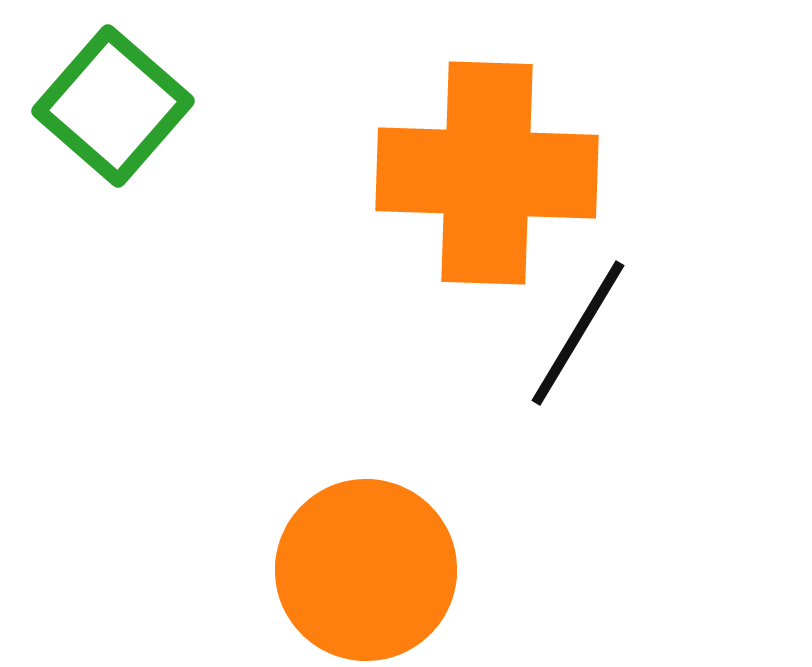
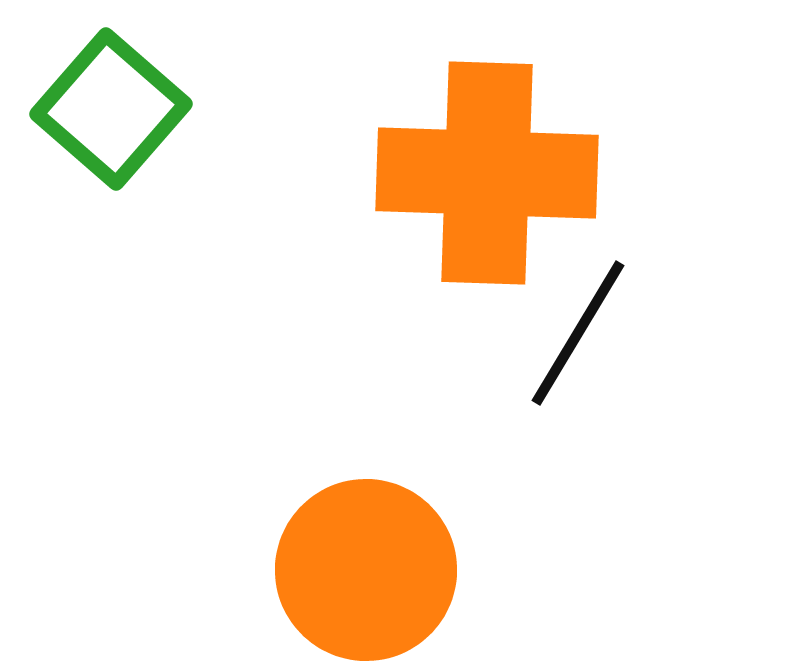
green square: moved 2 px left, 3 px down
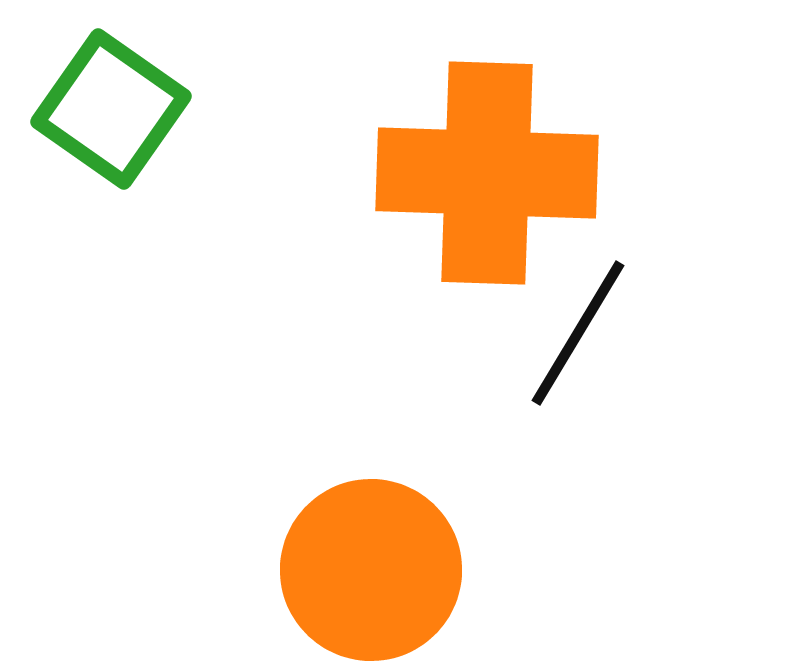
green square: rotated 6 degrees counterclockwise
orange circle: moved 5 px right
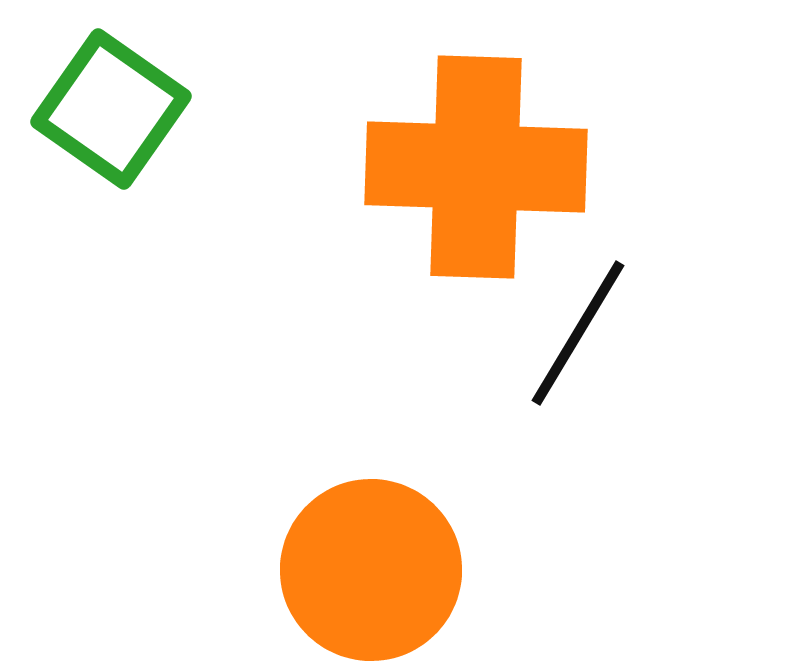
orange cross: moved 11 px left, 6 px up
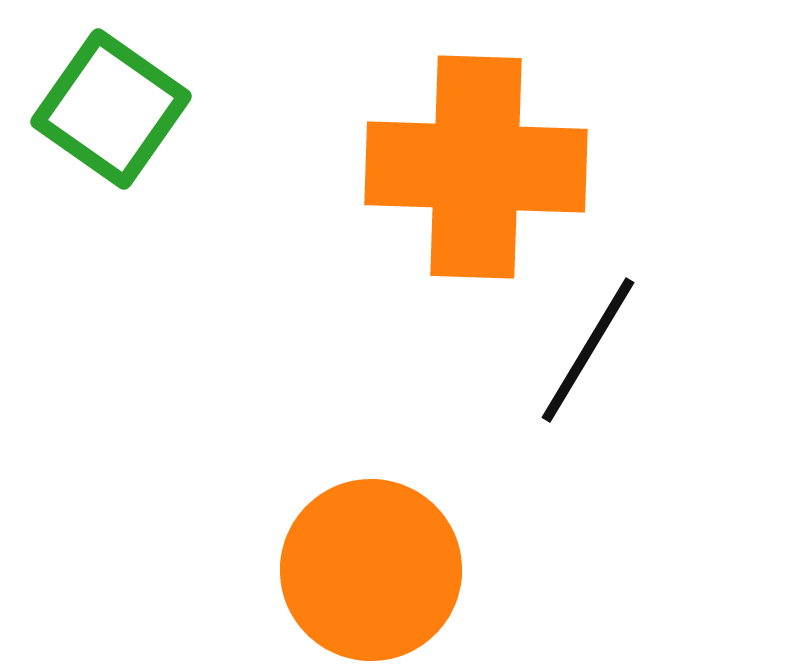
black line: moved 10 px right, 17 px down
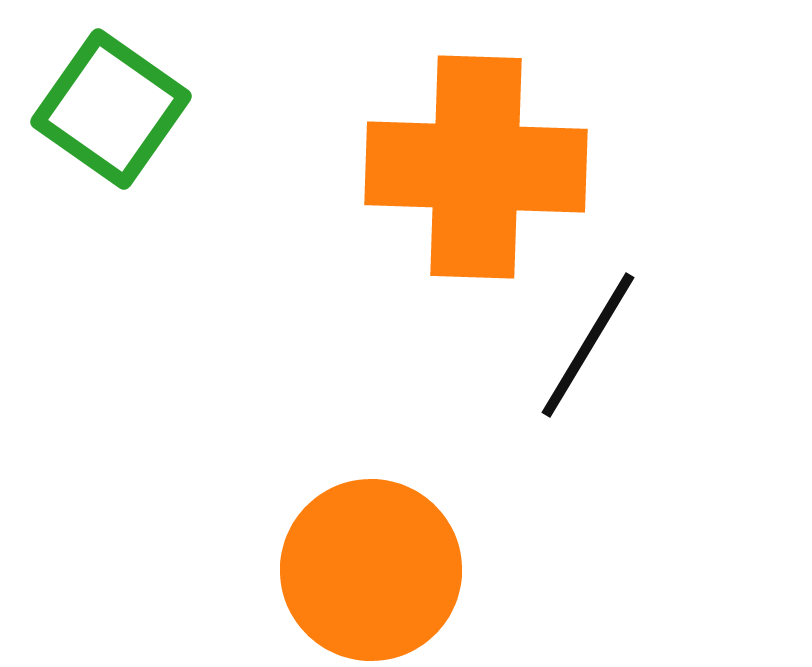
black line: moved 5 px up
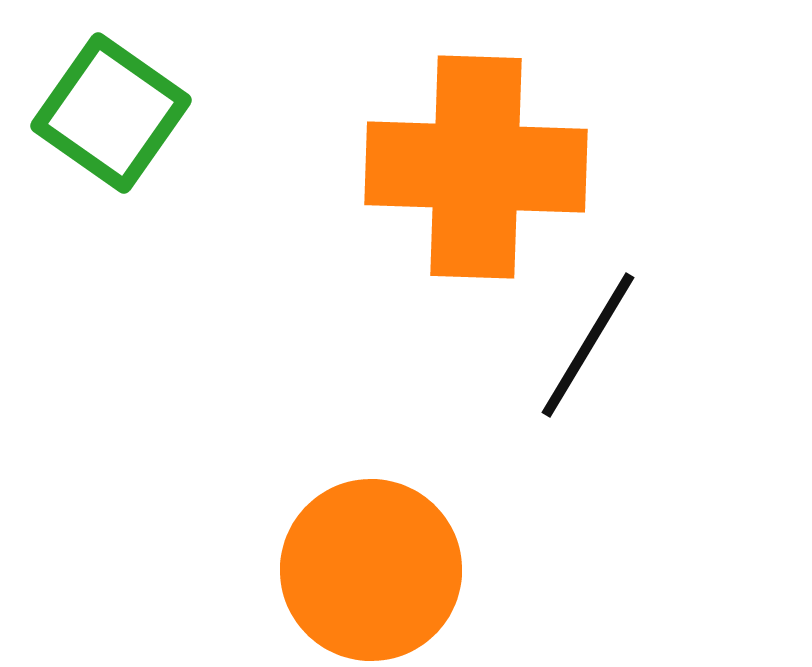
green square: moved 4 px down
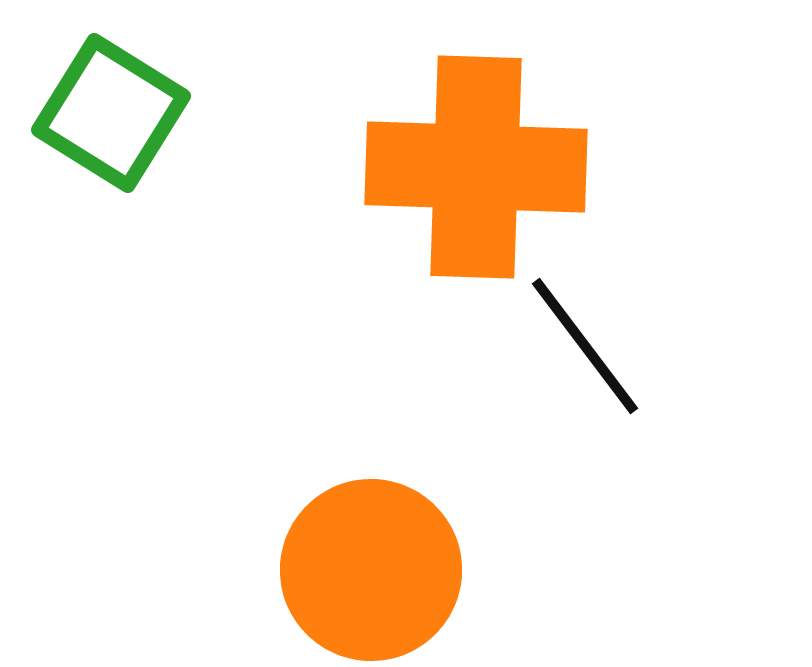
green square: rotated 3 degrees counterclockwise
black line: moved 3 px left, 1 px down; rotated 68 degrees counterclockwise
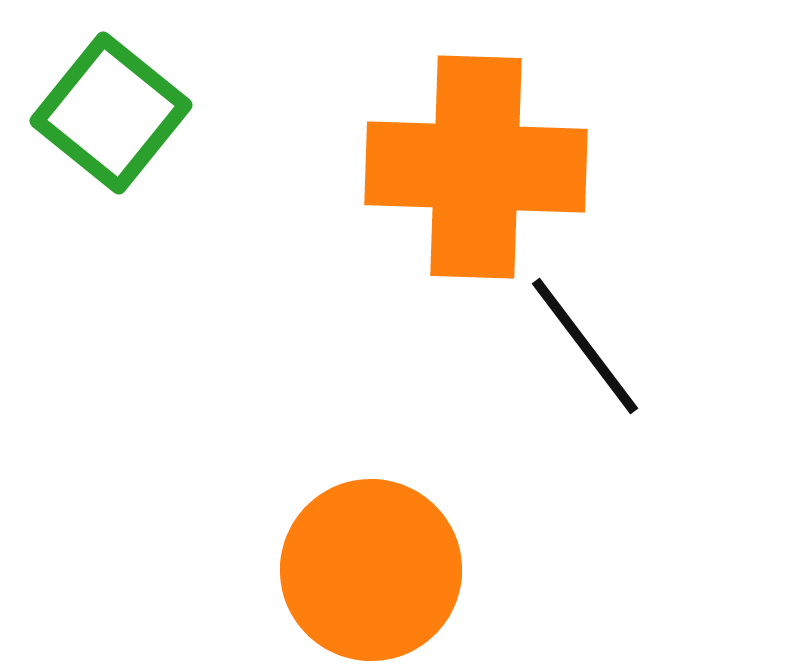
green square: rotated 7 degrees clockwise
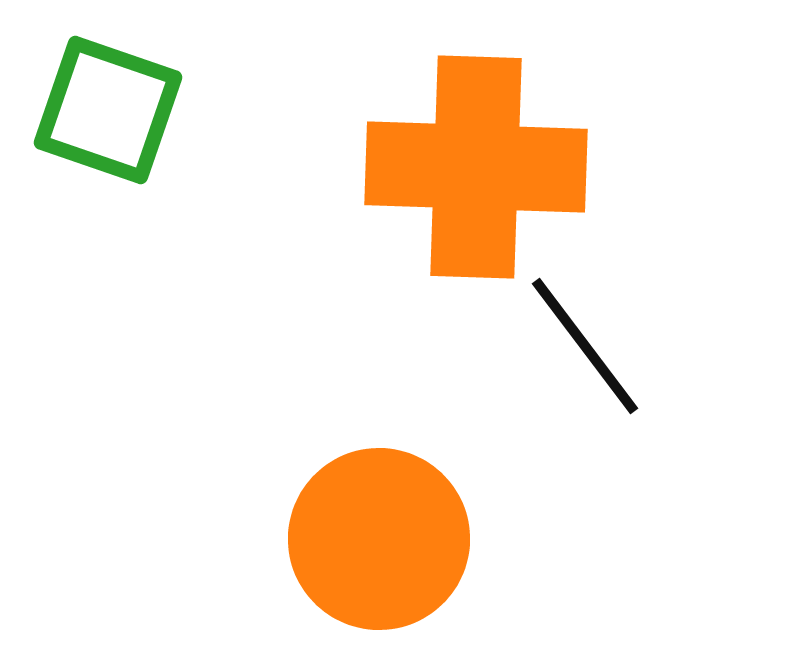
green square: moved 3 px left, 3 px up; rotated 20 degrees counterclockwise
orange circle: moved 8 px right, 31 px up
